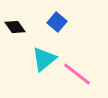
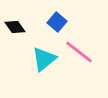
pink line: moved 2 px right, 22 px up
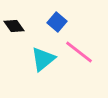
black diamond: moved 1 px left, 1 px up
cyan triangle: moved 1 px left
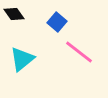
black diamond: moved 12 px up
cyan triangle: moved 21 px left
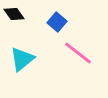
pink line: moved 1 px left, 1 px down
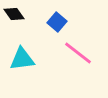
cyan triangle: rotated 32 degrees clockwise
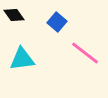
black diamond: moved 1 px down
pink line: moved 7 px right
